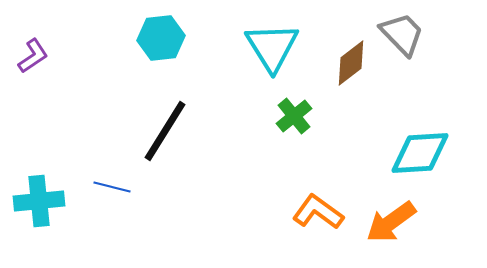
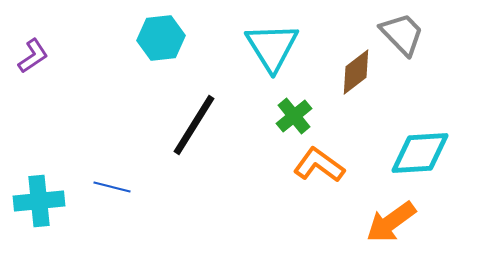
brown diamond: moved 5 px right, 9 px down
black line: moved 29 px right, 6 px up
orange L-shape: moved 1 px right, 47 px up
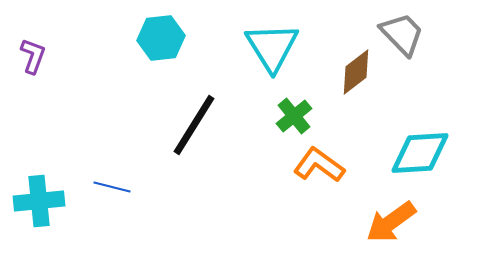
purple L-shape: rotated 36 degrees counterclockwise
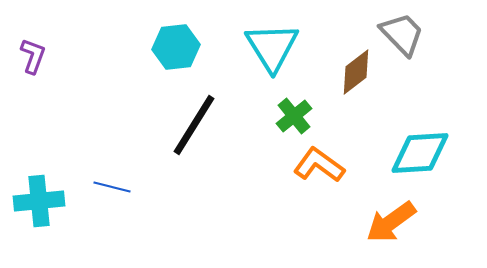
cyan hexagon: moved 15 px right, 9 px down
